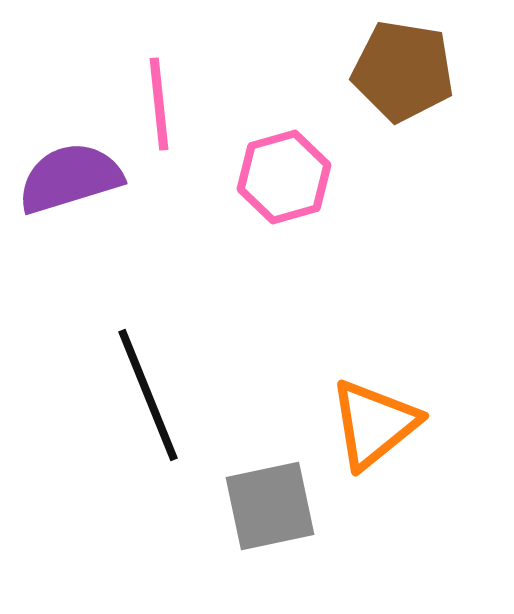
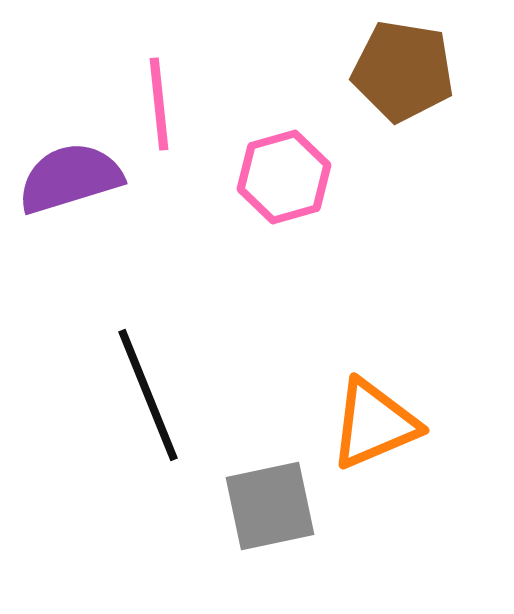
orange triangle: rotated 16 degrees clockwise
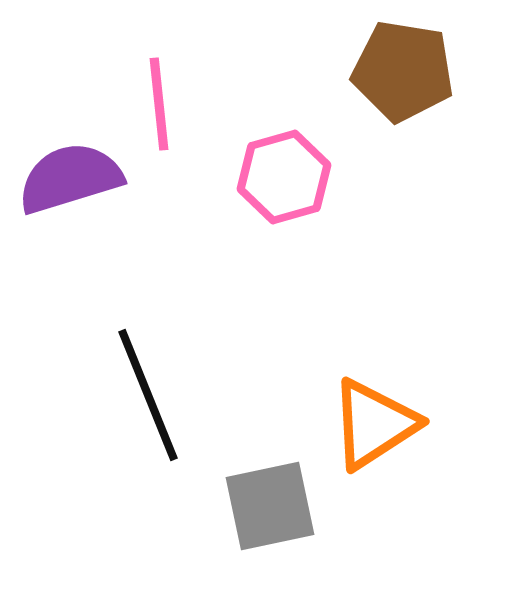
orange triangle: rotated 10 degrees counterclockwise
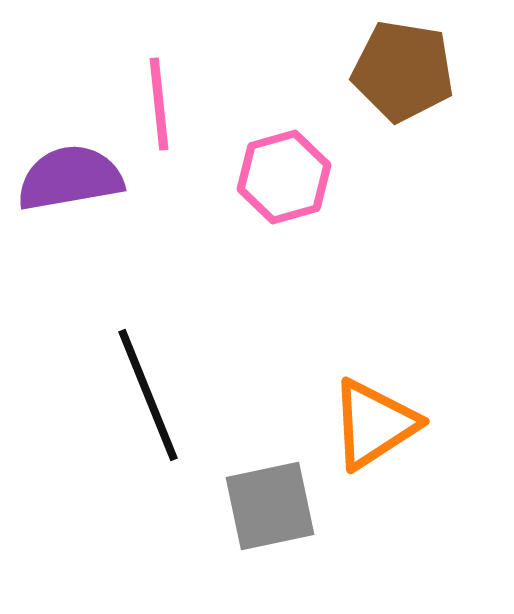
purple semicircle: rotated 7 degrees clockwise
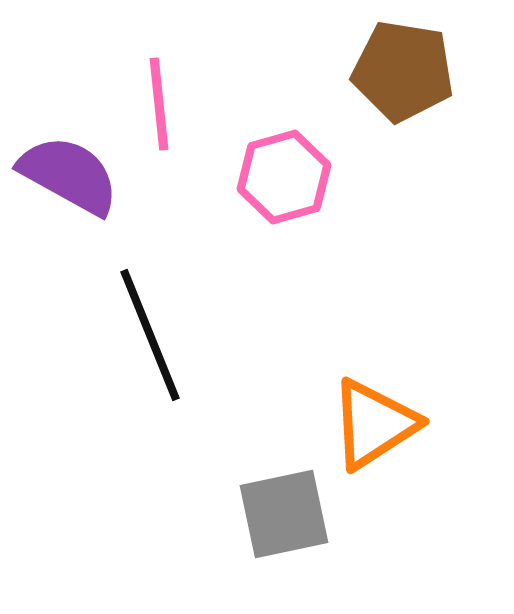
purple semicircle: moved 1 px left, 3 px up; rotated 39 degrees clockwise
black line: moved 2 px right, 60 px up
gray square: moved 14 px right, 8 px down
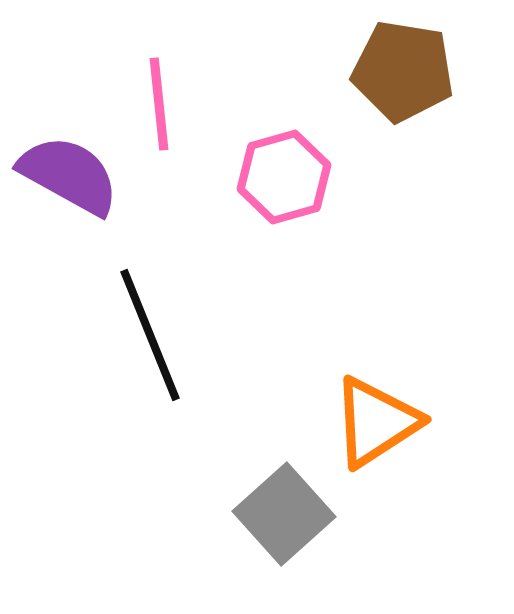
orange triangle: moved 2 px right, 2 px up
gray square: rotated 30 degrees counterclockwise
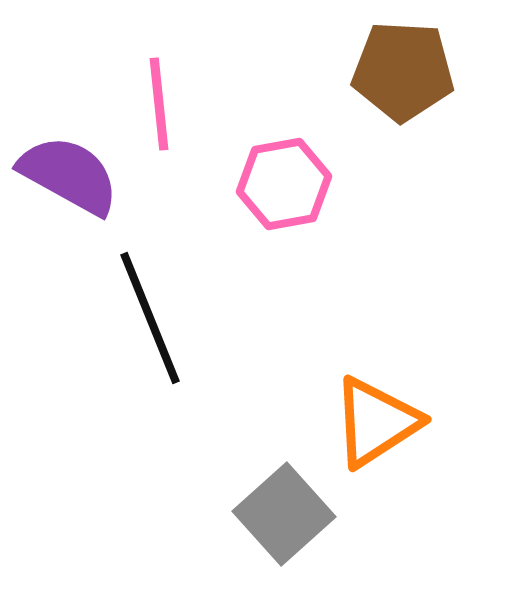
brown pentagon: rotated 6 degrees counterclockwise
pink hexagon: moved 7 px down; rotated 6 degrees clockwise
black line: moved 17 px up
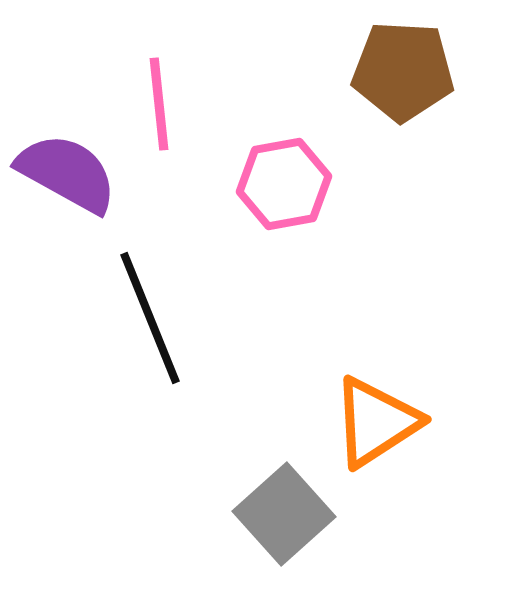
purple semicircle: moved 2 px left, 2 px up
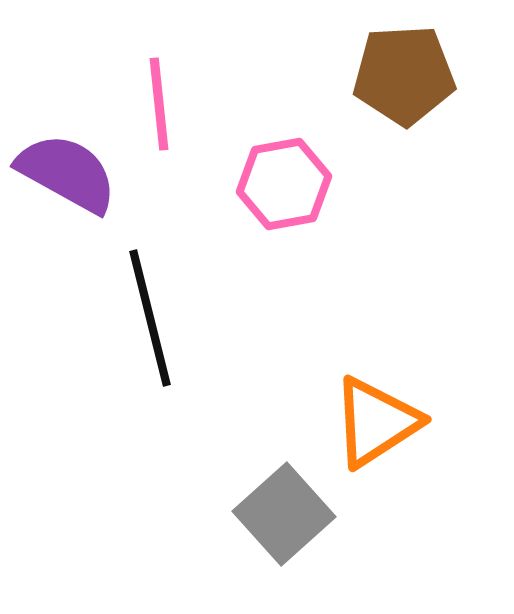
brown pentagon: moved 1 px right, 4 px down; rotated 6 degrees counterclockwise
black line: rotated 8 degrees clockwise
